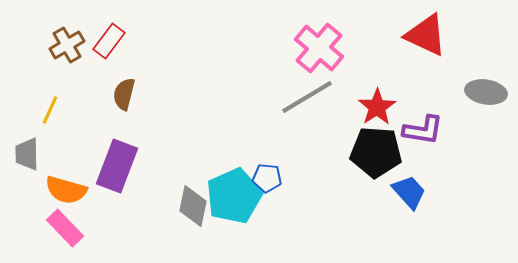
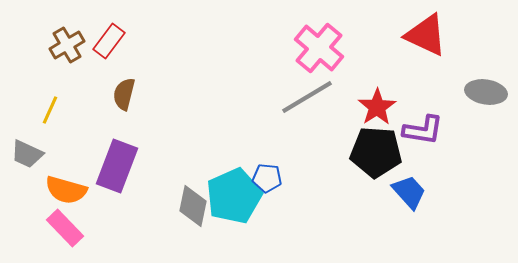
gray trapezoid: rotated 64 degrees counterclockwise
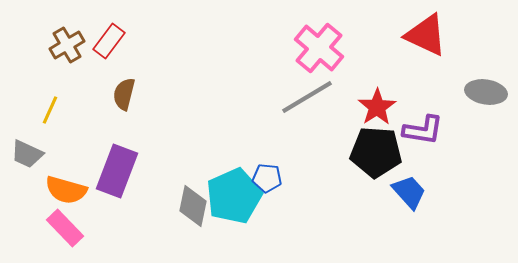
purple rectangle: moved 5 px down
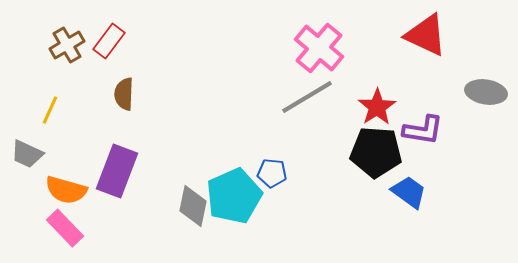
brown semicircle: rotated 12 degrees counterclockwise
blue pentagon: moved 5 px right, 5 px up
blue trapezoid: rotated 12 degrees counterclockwise
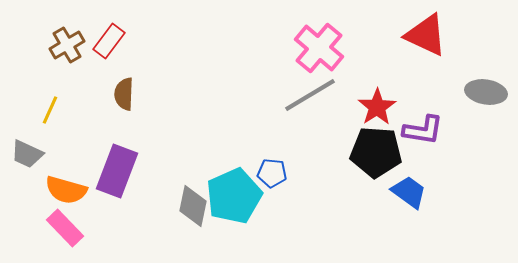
gray line: moved 3 px right, 2 px up
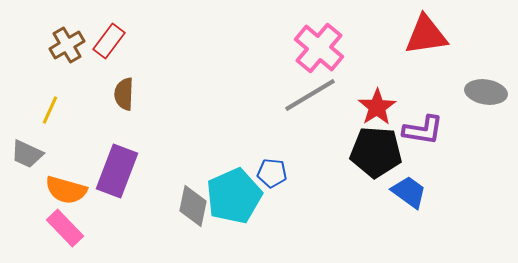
red triangle: rotated 33 degrees counterclockwise
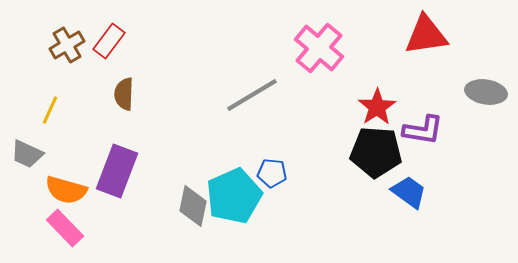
gray line: moved 58 px left
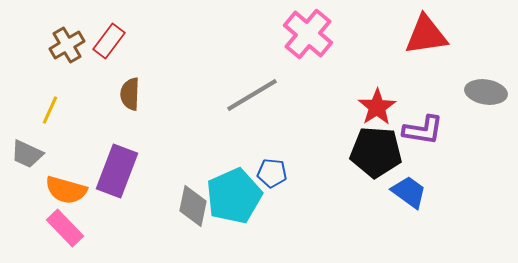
pink cross: moved 11 px left, 14 px up
brown semicircle: moved 6 px right
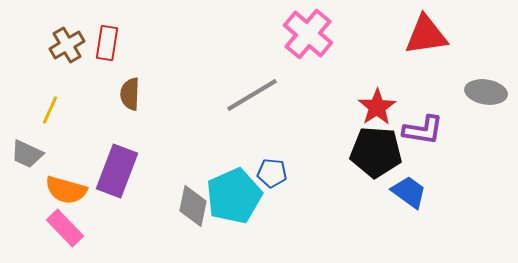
red rectangle: moved 2 px left, 2 px down; rotated 28 degrees counterclockwise
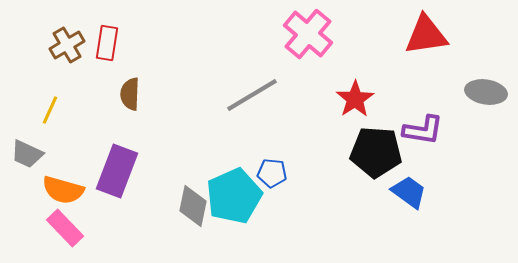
red star: moved 22 px left, 8 px up
orange semicircle: moved 3 px left
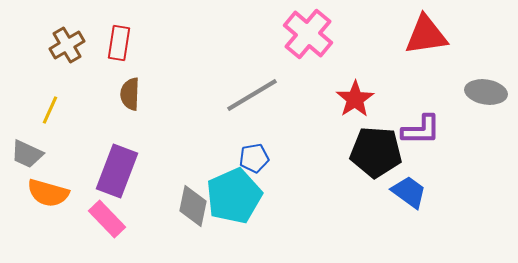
red rectangle: moved 12 px right
purple L-shape: moved 2 px left; rotated 9 degrees counterclockwise
blue pentagon: moved 18 px left, 15 px up; rotated 16 degrees counterclockwise
orange semicircle: moved 15 px left, 3 px down
pink rectangle: moved 42 px right, 9 px up
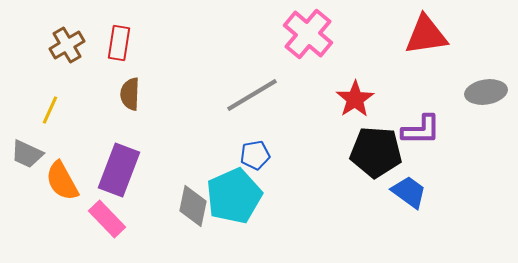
gray ellipse: rotated 18 degrees counterclockwise
blue pentagon: moved 1 px right, 3 px up
purple rectangle: moved 2 px right, 1 px up
orange semicircle: moved 14 px right, 12 px up; rotated 45 degrees clockwise
